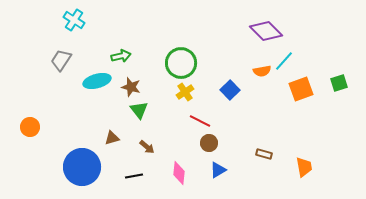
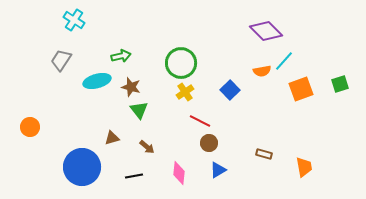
green square: moved 1 px right, 1 px down
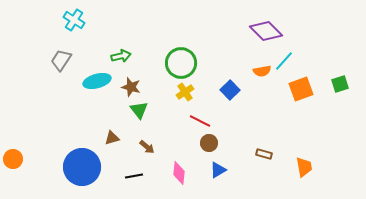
orange circle: moved 17 px left, 32 px down
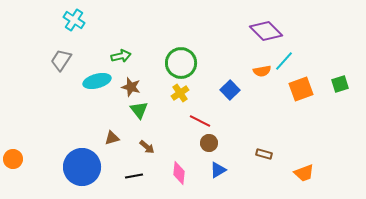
yellow cross: moved 5 px left, 1 px down
orange trapezoid: moved 6 px down; rotated 80 degrees clockwise
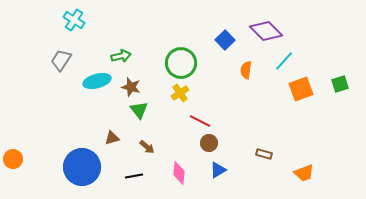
orange semicircle: moved 16 px left, 1 px up; rotated 108 degrees clockwise
blue square: moved 5 px left, 50 px up
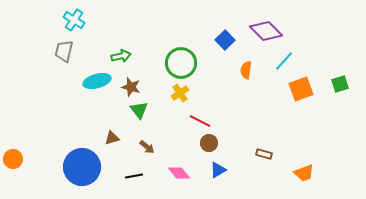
gray trapezoid: moved 3 px right, 9 px up; rotated 20 degrees counterclockwise
pink diamond: rotated 45 degrees counterclockwise
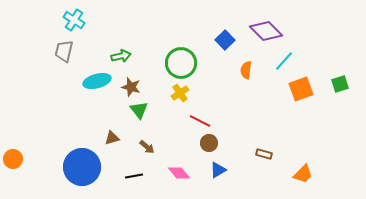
orange trapezoid: moved 1 px left, 1 px down; rotated 25 degrees counterclockwise
